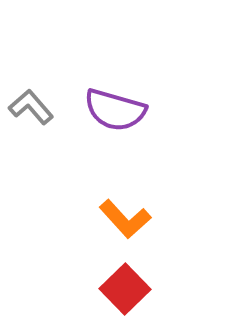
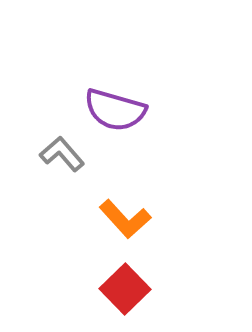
gray L-shape: moved 31 px right, 47 px down
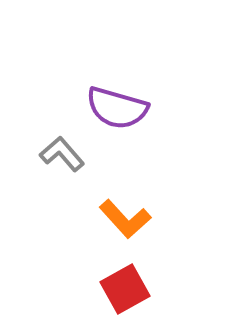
purple semicircle: moved 2 px right, 2 px up
red square: rotated 15 degrees clockwise
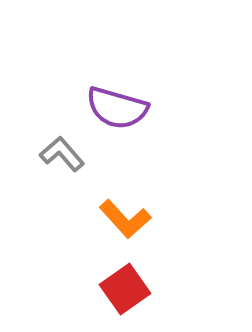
red square: rotated 6 degrees counterclockwise
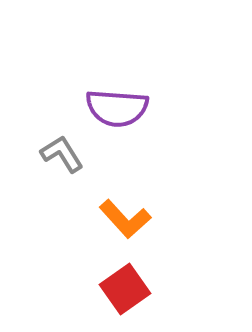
purple semicircle: rotated 12 degrees counterclockwise
gray L-shape: rotated 9 degrees clockwise
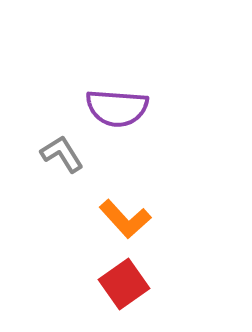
red square: moved 1 px left, 5 px up
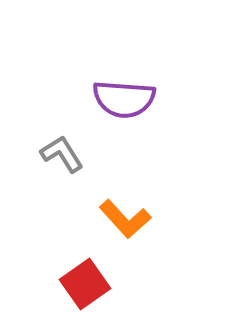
purple semicircle: moved 7 px right, 9 px up
red square: moved 39 px left
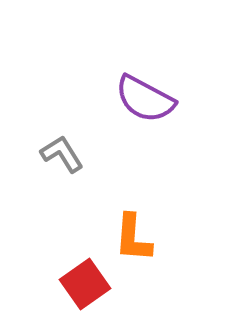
purple semicircle: moved 21 px right; rotated 24 degrees clockwise
orange L-shape: moved 8 px right, 19 px down; rotated 46 degrees clockwise
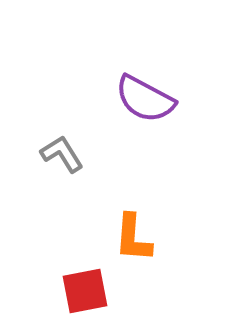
red square: moved 7 px down; rotated 24 degrees clockwise
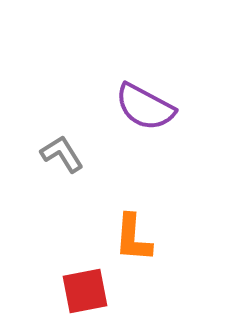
purple semicircle: moved 8 px down
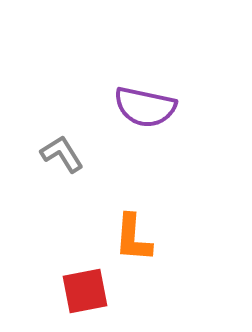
purple semicircle: rotated 16 degrees counterclockwise
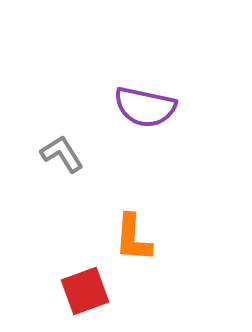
red square: rotated 9 degrees counterclockwise
